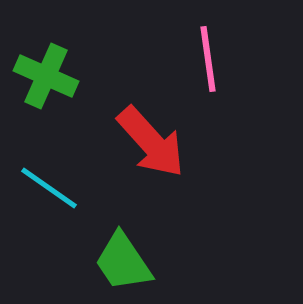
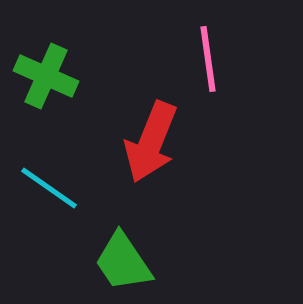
red arrow: rotated 64 degrees clockwise
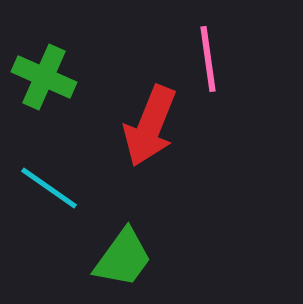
green cross: moved 2 px left, 1 px down
red arrow: moved 1 px left, 16 px up
green trapezoid: moved 4 px up; rotated 110 degrees counterclockwise
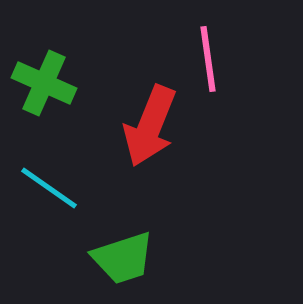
green cross: moved 6 px down
green trapezoid: rotated 36 degrees clockwise
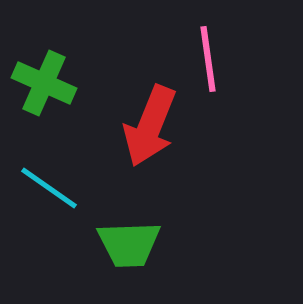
green trapezoid: moved 6 px right, 14 px up; rotated 16 degrees clockwise
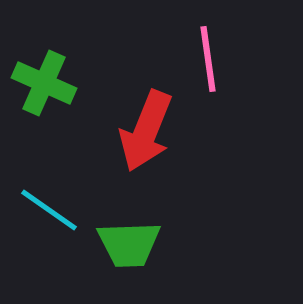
red arrow: moved 4 px left, 5 px down
cyan line: moved 22 px down
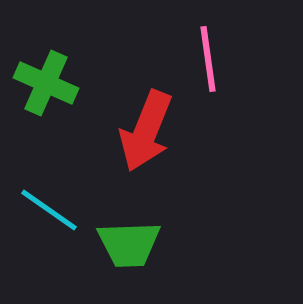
green cross: moved 2 px right
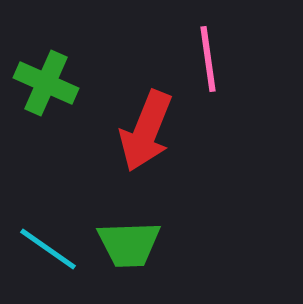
cyan line: moved 1 px left, 39 px down
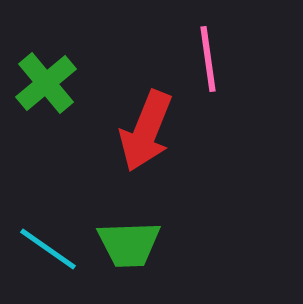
green cross: rotated 26 degrees clockwise
